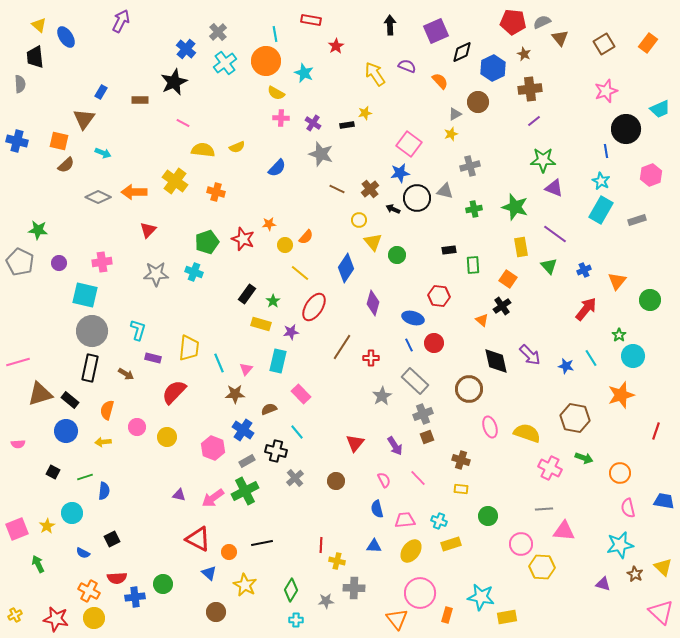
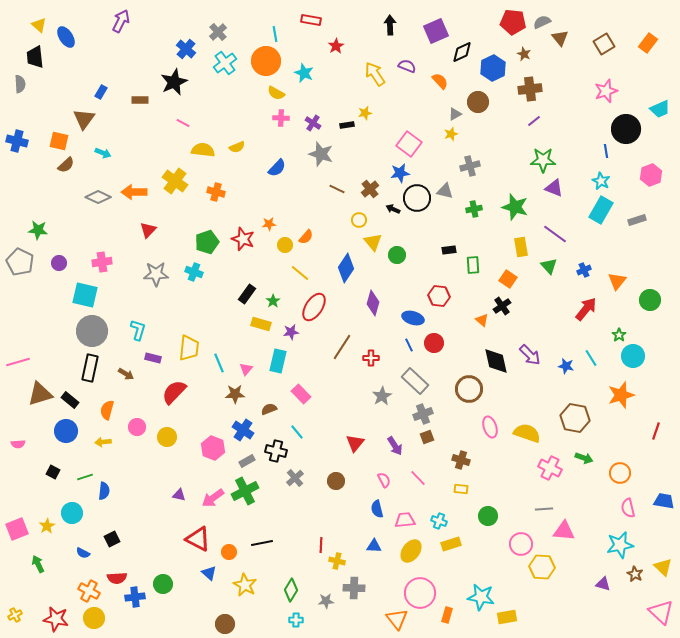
brown circle at (216, 612): moved 9 px right, 12 px down
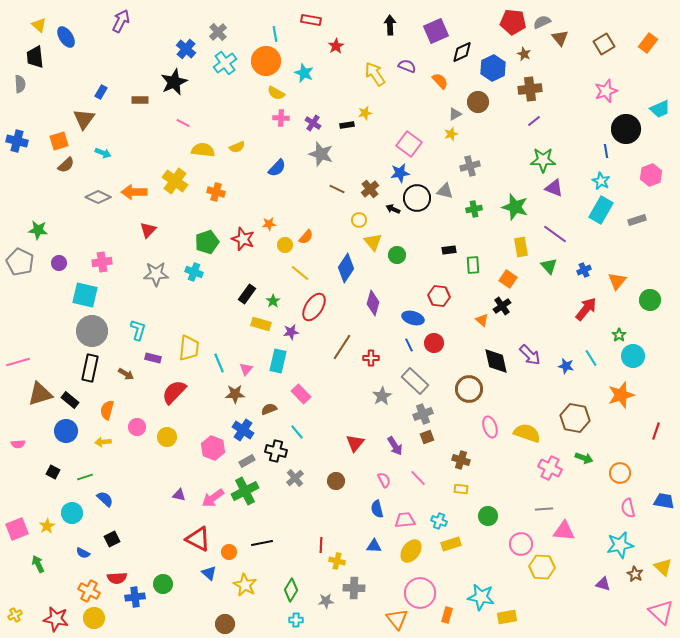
orange square at (59, 141): rotated 30 degrees counterclockwise
blue semicircle at (104, 491): moved 1 px right, 8 px down; rotated 54 degrees counterclockwise
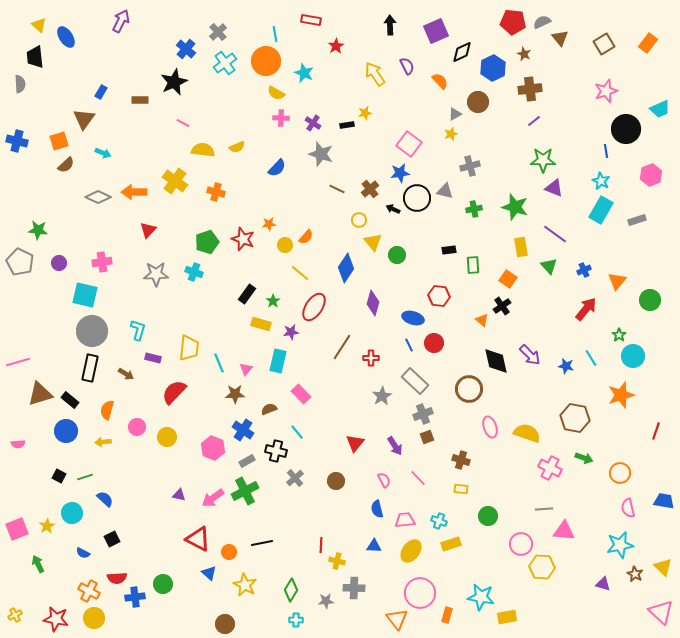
purple semicircle at (407, 66): rotated 42 degrees clockwise
black square at (53, 472): moved 6 px right, 4 px down
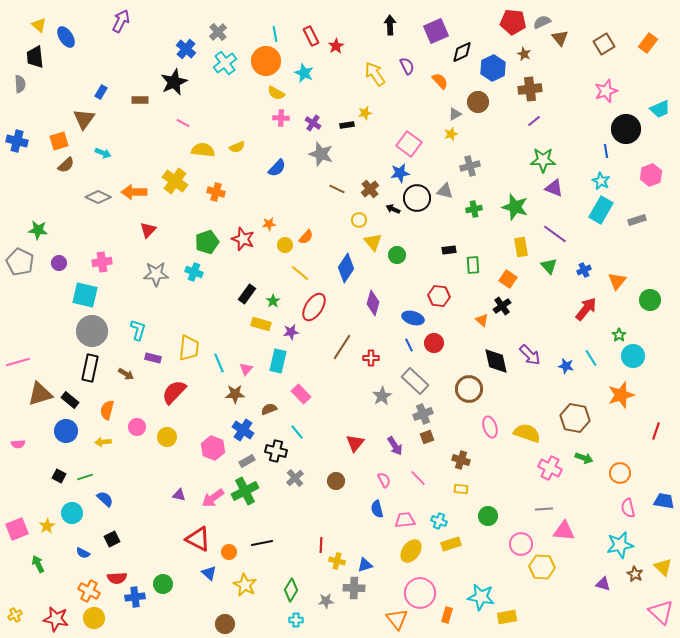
red rectangle at (311, 20): moved 16 px down; rotated 54 degrees clockwise
blue triangle at (374, 546): moved 9 px left, 19 px down; rotated 21 degrees counterclockwise
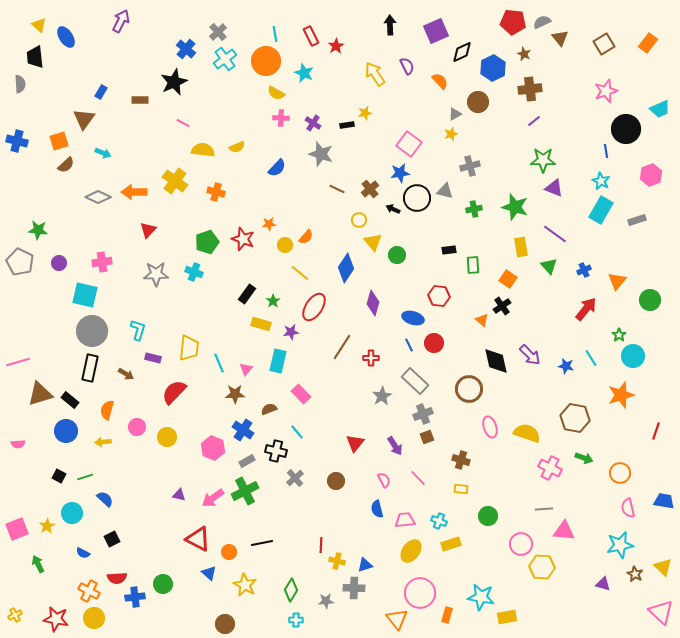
cyan cross at (225, 63): moved 4 px up
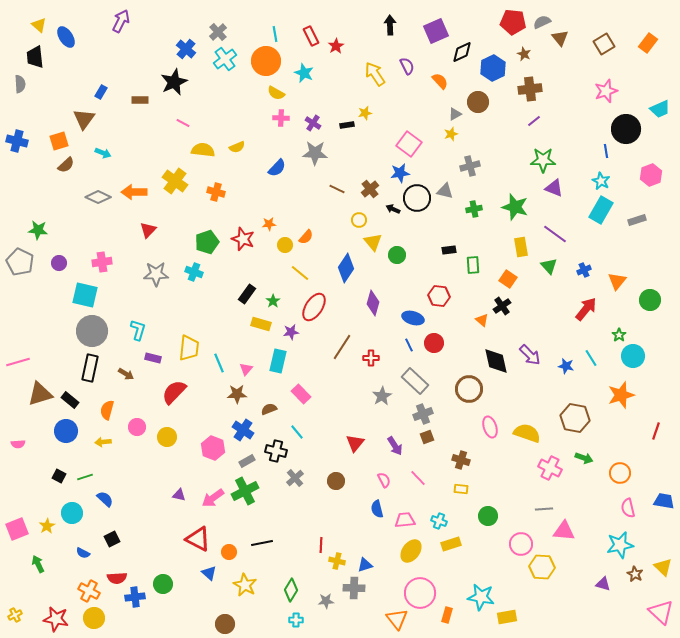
gray star at (321, 154): moved 6 px left, 1 px up; rotated 15 degrees counterclockwise
brown star at (235, 394): moved 2 px right
